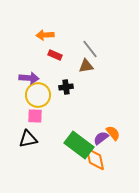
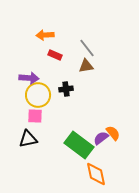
gray line: moved 3 px left, 1 px up
black cross: moved 2 px down
orange diamond: moved 1 px right, 15 px down
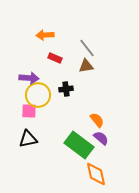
red rectangle: moved 3 px down
pink square: moved 6 px left, 5 px up
orange semicircle: moved 16 px left, 13 px up
purple semicircle: rotated 77 degrees clockwise
